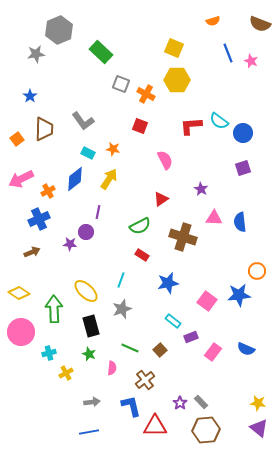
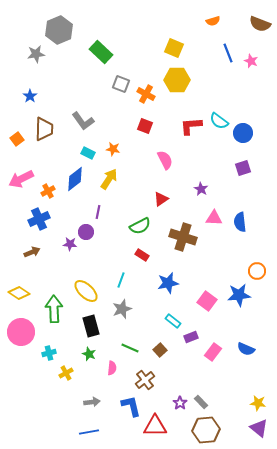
red square at (140, 126): moved 5 px right
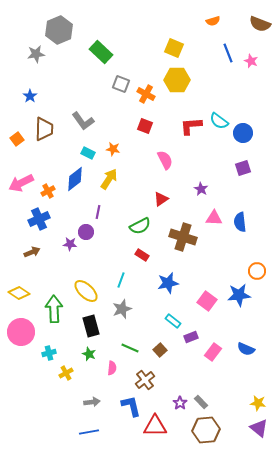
pink arrow at (21, 179): moved 4 px down
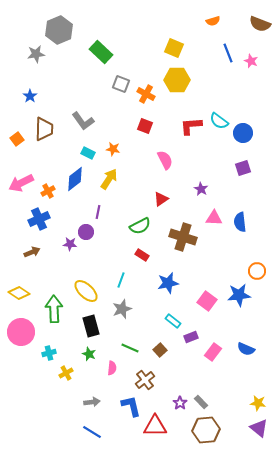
blue line at (89, 432): moved 3 px right; rotated 42 degrees clockwise
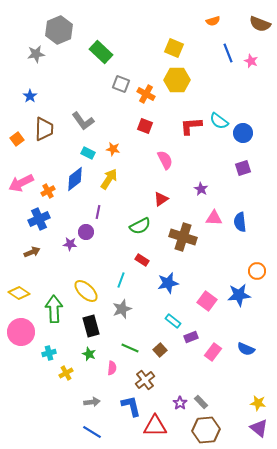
red rectangle at (142, 255): moved 5 px down
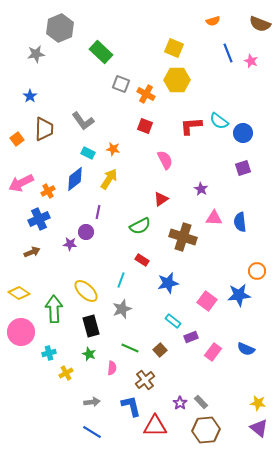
gray hexagon at (59, 30): moved 1 px right, 2 px up
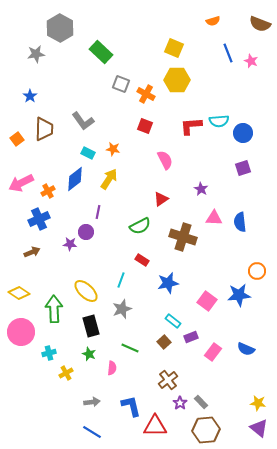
gray hexagon at (60, 28): rotated 8 degrees counterclockwise
cyan semicircle at (219, 121): rotated 42 degrees counterclockwise
brown square at (160, 350): moved 4 px right, 8 px up
brown cross at (145, 380): moved 23 px right
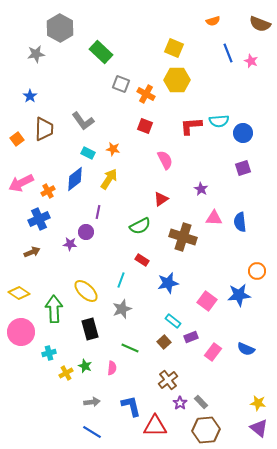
black rectangle at (91, 326): moved 1 px left, 3 px down
green star at (89, 354): moved 4 px left, 12 px down
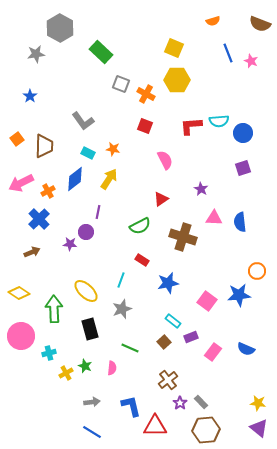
brown trapezoid at (44, 129): moved 17 px down
blue cross at (39, 219): rotated 20 degrees counterclockwise
pink circle at (21, 332): moved 4 px down
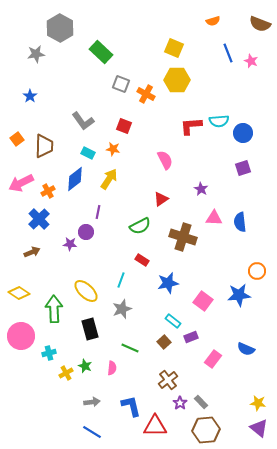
red square at (145, 126): moved 21 px left
pink square at (207, 301): moved 4 px left
pink rectangle at (213, 352): moved 7 px down
